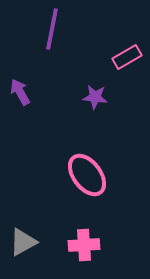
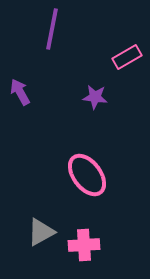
gray triangle: moved 18 px right, 10 px up
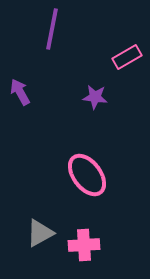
gray triangle: moved 1 px left, 1 px down
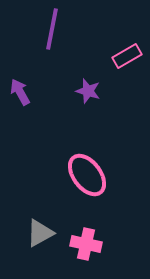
pink rectangle: moved 1 px up
purple star: moved 7 px left, 6 px up; rotated 10 degrees clockwise
pink cross: moved 2 px right, 1 px up; rotated 16 degrees clockwise
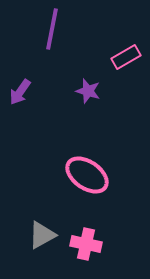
pink rectangle: moved 1 px left, 1 px down
purple arrow: rotated 116 degrees counterclockwise
pink ellipse: rotated 18 degrees counterclockwise
gray triangle: moved 2 px right, 2 px down
